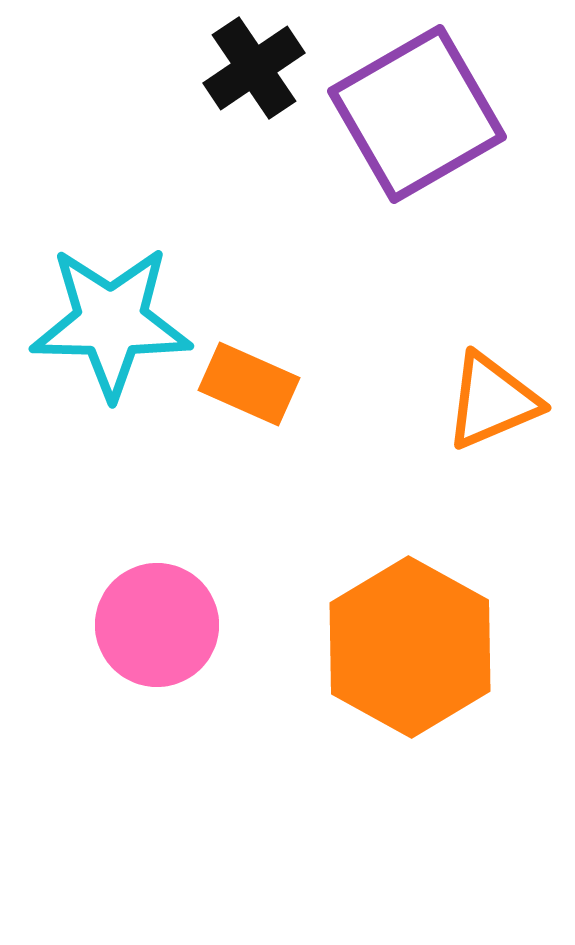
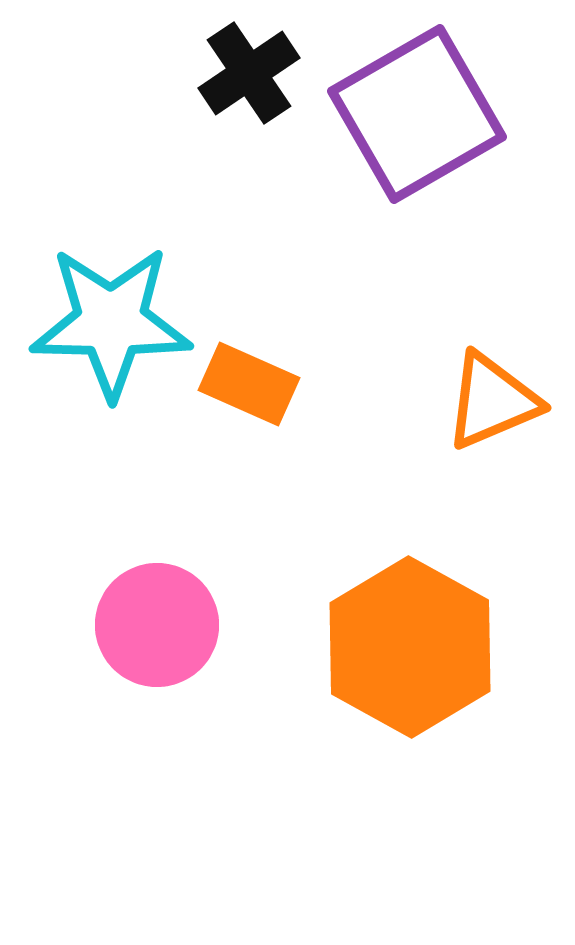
black cross: moved 5 px left, 5 px down
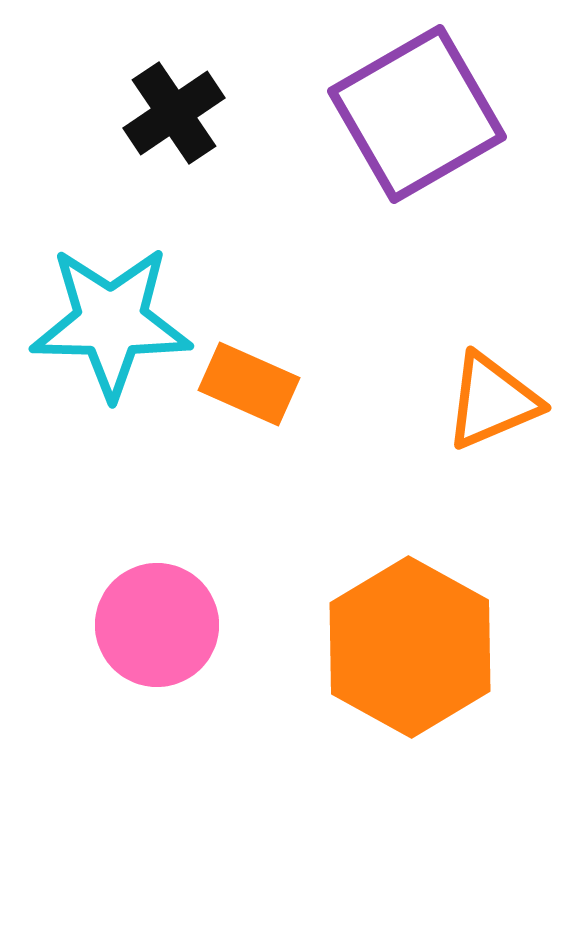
black cross: moved 75 px left, 40 px down
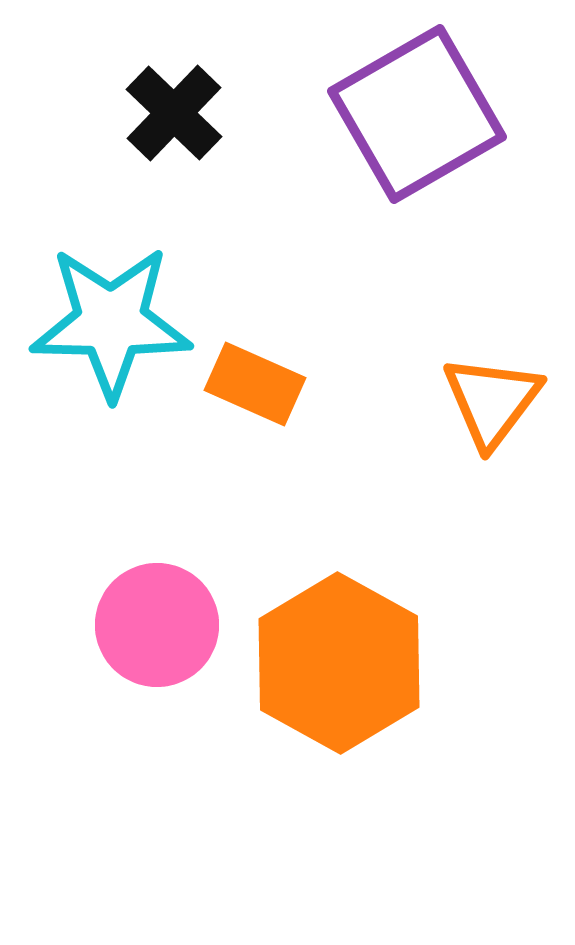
black cross: rotated 12 degrees counterclockwise
orange rectangle: moved 6 px right
orange triangle: rotated 30 degrees counterclockwise
orange hexagon: moved 71 px left, 16 px down
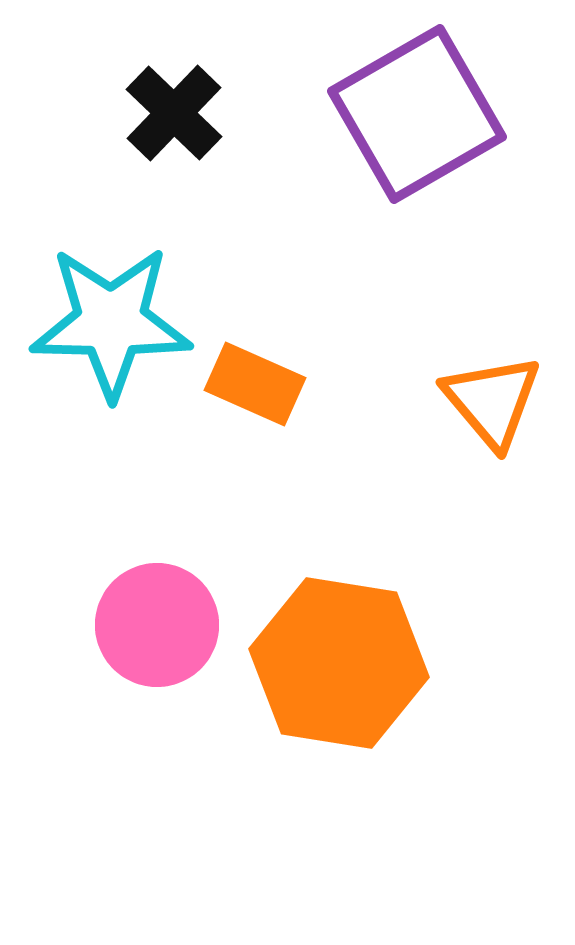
orange triangle: rotated 17 degrees counterclockwise
orange hexagon: rotated 20 degrees counterclockwise
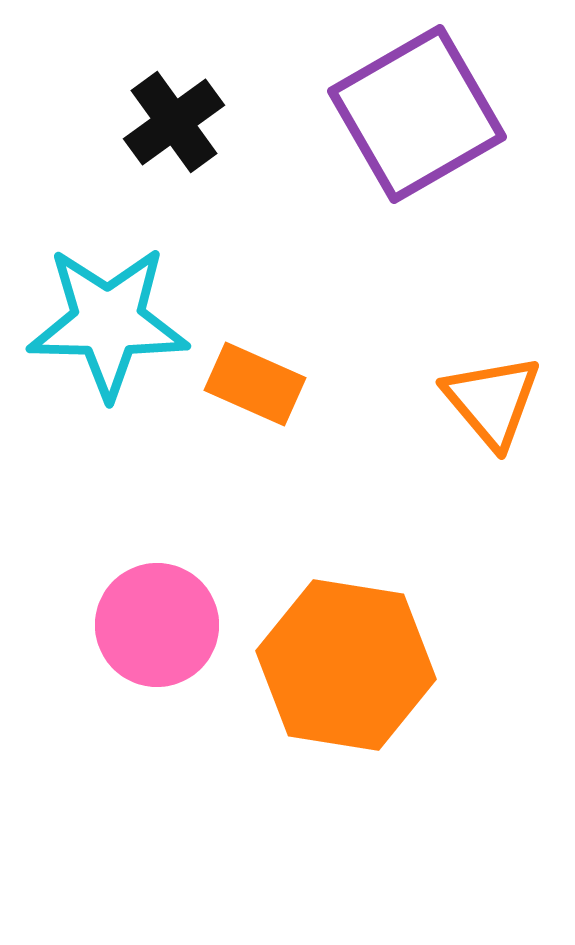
black cross: moved 9 px down; rotated 10 degrees clockwise
cyan star: moved 3 px left
orange hexagon: moved 7 px right, 2 px down
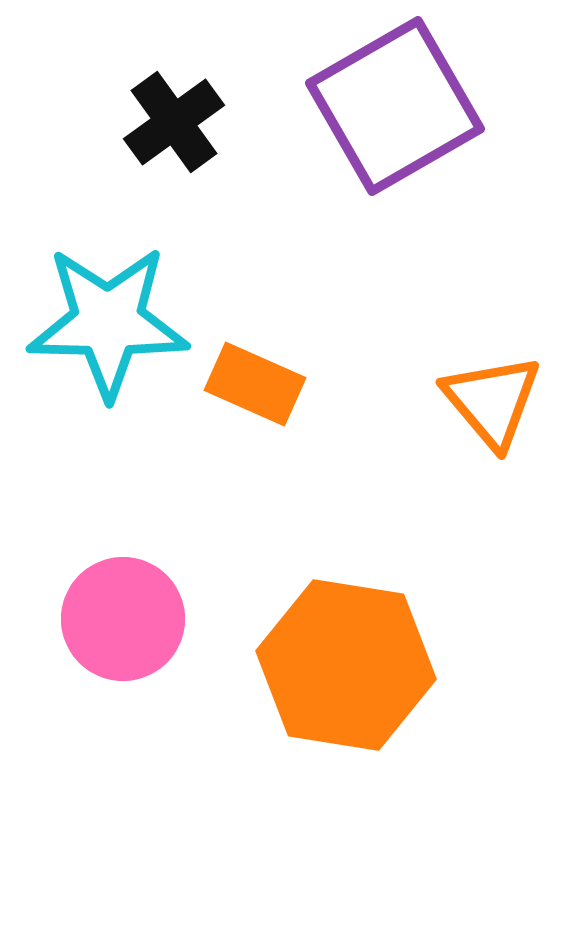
purple square: moved 22 px left, 8 px up
pink circle: moved 34 px left, 6 px up
